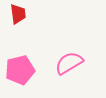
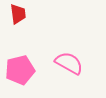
pink semicircle: rotated 60 degrees clockwise
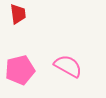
pink semicircle: moved 1 px left, 3 px down
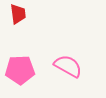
pink pentagon: rotated 12 degrees clockwise
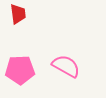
pink semicircle: moved 2 px left
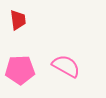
red trapezoid: moved 6 px down
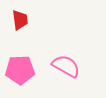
red trapezoid: moved 2 px right
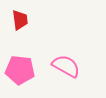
pink pentagon: rotated 8 degrees clockwise
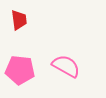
red trapezoid: moved 1 px left
